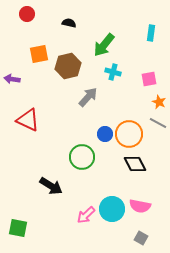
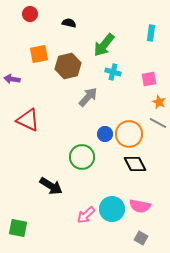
red circle: moved 3 px right
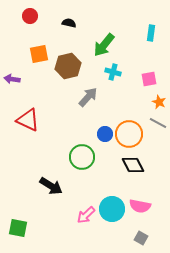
red circle: moved 2 px down
black diamond: moved 2 px left, 1 px down
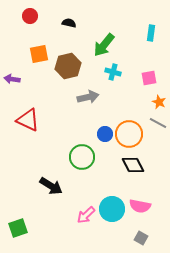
pink square: moved 1 px up
gray arrow: rotated 35 degrees clockwise
green square: rotated 30 degrees counterclockwise
